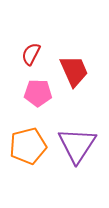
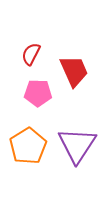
orange pentagon: rotated 18 degrees counterclockwise
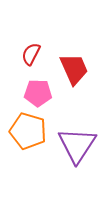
red trapezoid: moved 2 px up
orange pentagon: moved 15 px up; rotated 24 degrees counterclockwise
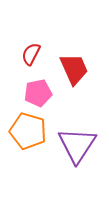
pink pentagon: rotated 12 degrees counterclockwise
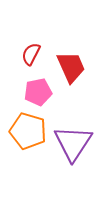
red trapezoid: moved 3 px left, 2 px up
pink pentagon: moved 1 px up
purple triangle: moved 4 px left, 2 px up
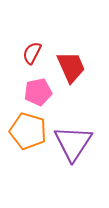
red semicircle: moved 1 px right, 1 px up
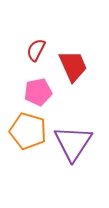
red semicircle: moved 4 px right, 3 px up
red trapezoid: moved 2 px right, 1 px up
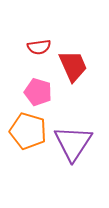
red semicircle: moved 3 px right, 3 px up; rotated 125 degrees counterclockwise
pink pentagon: rotated 28 degrees clockwise
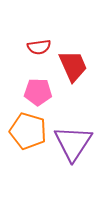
pink pentagon: rotated 16 degrees counterclockwise
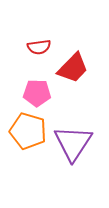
red trapezoid: moved 2 px down; rotated 68 degrees clockwise
pink pentagon: moved 1 px left, 1 px down
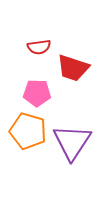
red trapezoid: rotated 64 degrees clockwise
purple triangle: moved 1 px left, 1 px up
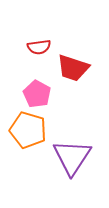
pink pentagon: moved 1 px down; rotated 28 degrees clockwise
orange pentagon: moved 1 px up
purple triangle: moved 15 px down
